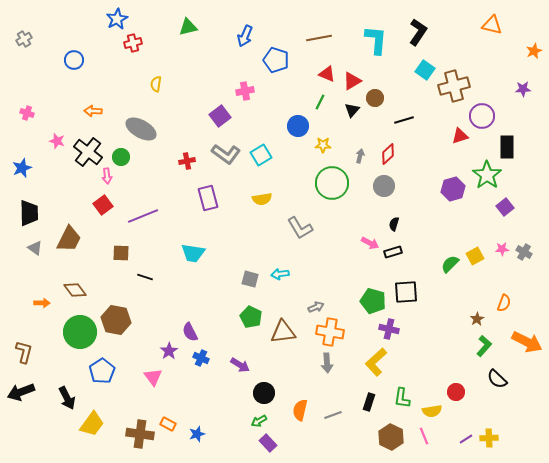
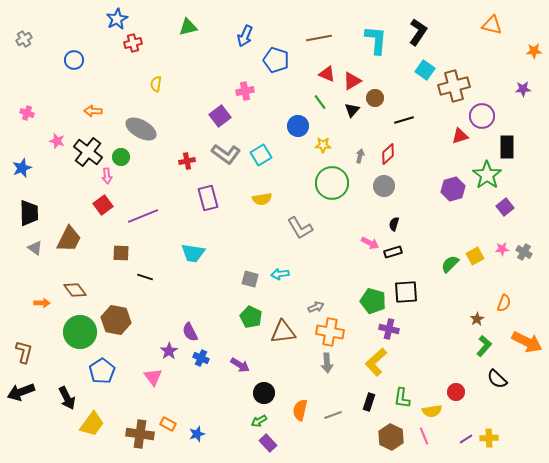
orange star at (534, 51): rotated 21 degrees clockwise
green line at (320, 102): rotated 63 degrees counterclockwise
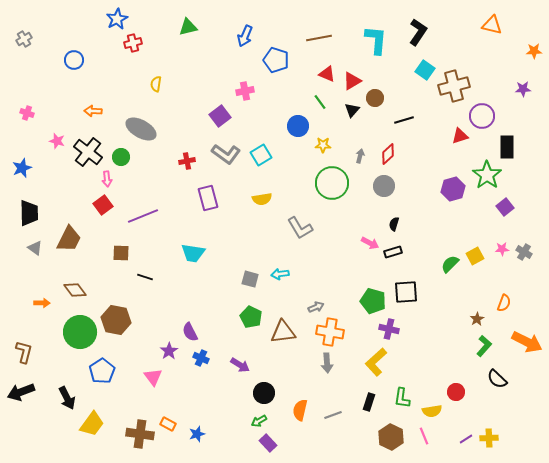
pink arrow at (107, 176): moved 3 px down
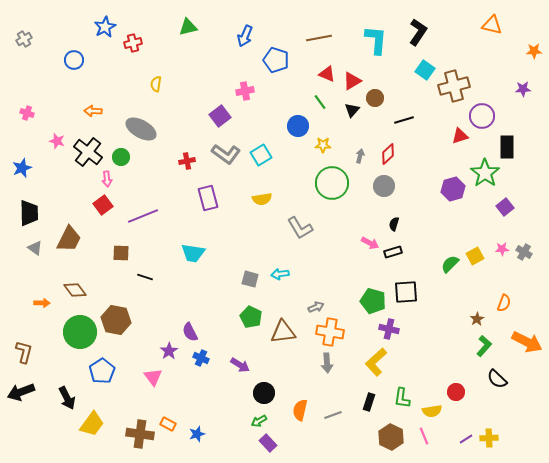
blue star at (117, 19): moved 12 px left, 8 px down
green star at (487, 175): moved 2 px left, 2 px up
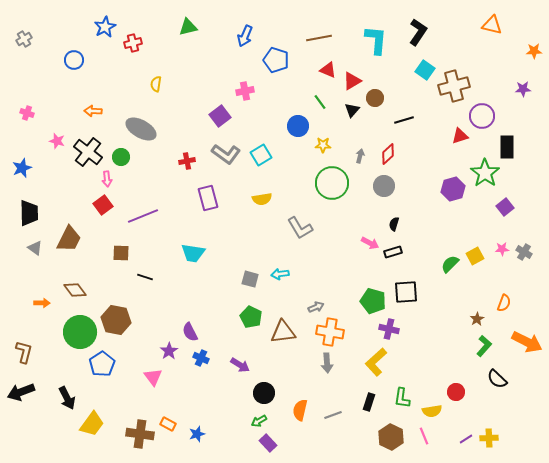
red triangle at (327, 74): moved 1 px right, 4 px up
blue pentagon at (102, 371): moved 7 px up
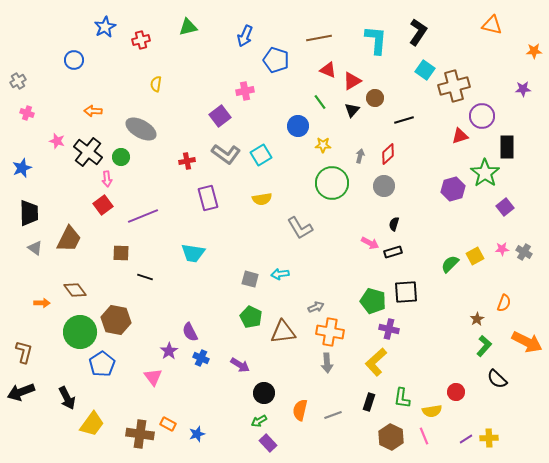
gray cross at (24, 39): moved 6 px left, 42 px down
red cross at (133, 43): moved 8 px right, 3 px up
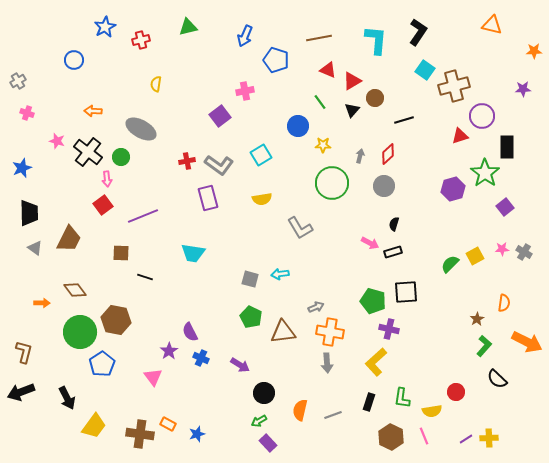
gray L-shape at (226, 154): moved 7 px left, 11 px down
orange semicircle at (504, 303): rotated 12 degrees counterclockwise
yellow trapezoid at (92, 424): moved 2 px right, 2 px down
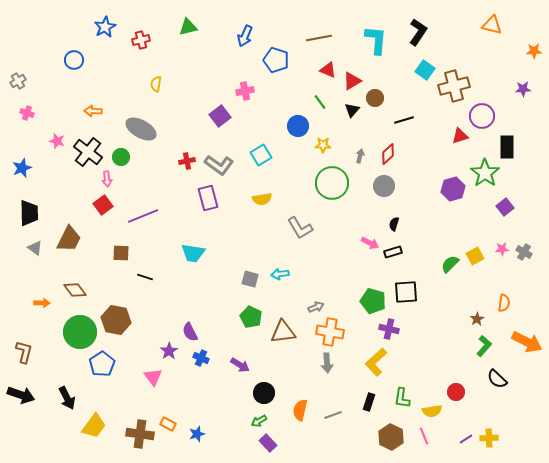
black arrow at (21, 392): moved 3 px down; rotated 140 degrees counterclockwise
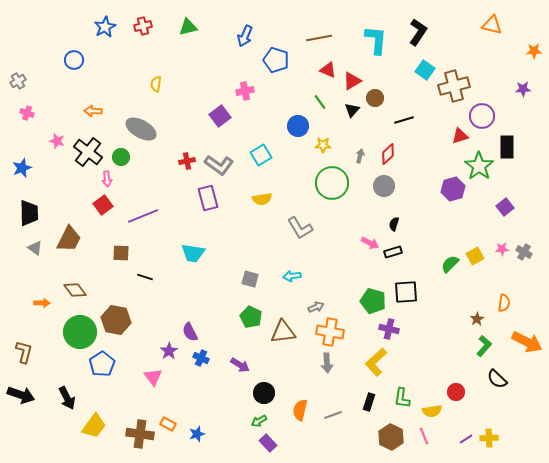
red cross at (141, 40): moved 2 px right, 14 px up
green star at (485, 173): moved 6 px left, 7 px up
cyan arrow at (280, 274): moved 12 px right, 2 px down
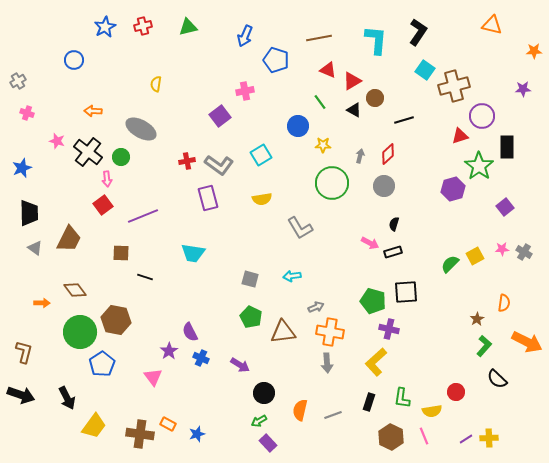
black triangle at (352, 110): moved 2 px right; rotated 42 degrees counterclockwise
